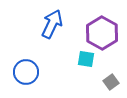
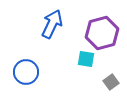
purple hexagon: rotated 16 degrees clockwise
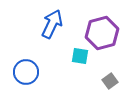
cyan square: moved 6 px left, 3 px up
gray square: moved 1 px left, 1 px up
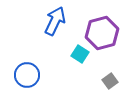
blue arrow: moved 3 px right, 3 px up
cyan square: moved 2 px up; rotated 24 degrees clockwise
blue circle: moved 1 px right, 3 px down
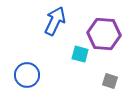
purple hexagon: moved 2 px right, 1 px down; rotated 20 degrees clockwise
cyan square: rotated 18 degrees counterclockwise
gray square: rotated 35 degrees counterclockwise
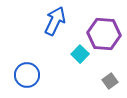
cyan square: rotated 30 degrees clockwise
gray square: rotated 35 degrees clockwise
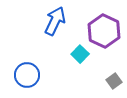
purple hexagon: moved 3 px up; rotated 20 degrees clockwise
gray square: moved 4 px right
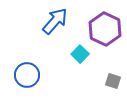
blue arrow: rotated 16 degrees clockwise
purple hexagon: moved 1 px right, 2 px up
gray square: moved 1 px left; rotated 35 degrees counterclockwise
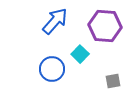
purple hexagon: moved 3 px up; rotated 20 degrees counterclockwise
blue circle: moved 25 px right, 6 px up
gray square: rotated 28 degrees counterclockwise
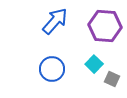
cyan square: moved 14 px right, 10 px down
gray square: moved 1 px left, 2 px up; rotated 35 degrees clockwise
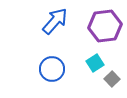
purple hexagon: rotated 12 degrees counterclockwise
cyan square: moved 1 px right, 1 px up; rotated 12 degrees clockwise
gray square: rotated 21 degrees clockwise
